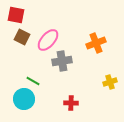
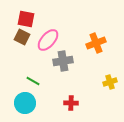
red square: moved 10 px right, 4 px down
gray cross: moved 1 px right
cyan circle: moved 1 px right, 4 px down
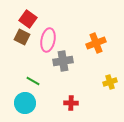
red square: moved 2 px right; rotated 24 degrees clockwise
pink ellipse: rotated 30 degrees counterclockwise
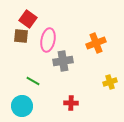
brown square: moved 1 px left, 1 px up; rotated 21 degrees counterclockwise
cyan circle: moved 3 px left, 3 px down
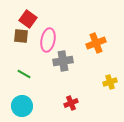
green line: moved 9 px left, 7 px up
red cross: rotated 24 degrees counterclockwise
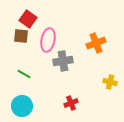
yellow cross: rotated 32 degrees clockwise
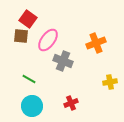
pink ellipse: rotated 25 degrees clockwise
gray cross: rotated 30 degrees clockwise
green line: moved 5 px right, 5 px down
yellow cross: rotated 24 degrees counterclockwise
cyan circle: moved 10 px right
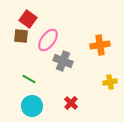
orange cross: moved 4 px right, 2 px down; rotated 12 degrees clockwise
red cross: rotated 24 degrees counterclockwise
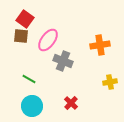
red square: moved 3 px left
